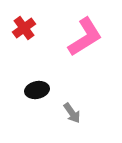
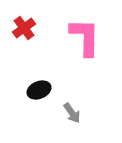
pink L-shape: rotated 57 degrees counterclockwise
black ellipse: moved 2 px right; rotated 10 degrees counterclockwise
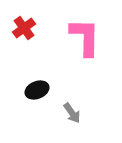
black ellipse: moved 2 px left
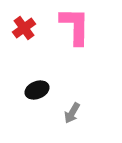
pink L-shape: moved 10 px left, 11 px up
gray arrow: rotated 65 degrees clockwise
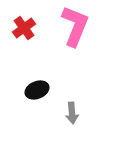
pink L-shape: rotated 21 degrees clockwise
gray arrow: rotated 35 degrees counterclockwise
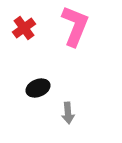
black ellipse: moved 1 px right, 2 px up
gray arrow: moved 4 px left
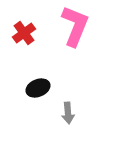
red cross: moved 5 px down
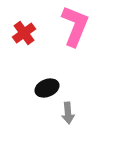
black ellipse: moved 9 px right
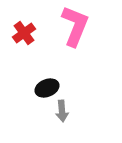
gray arrow: moved 6 px left, 2 px up
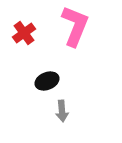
black ellipse: moved 7 px up
